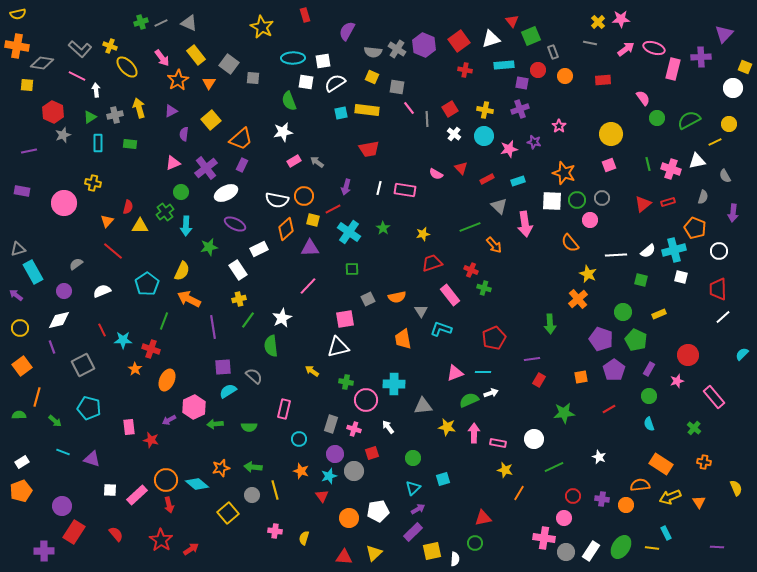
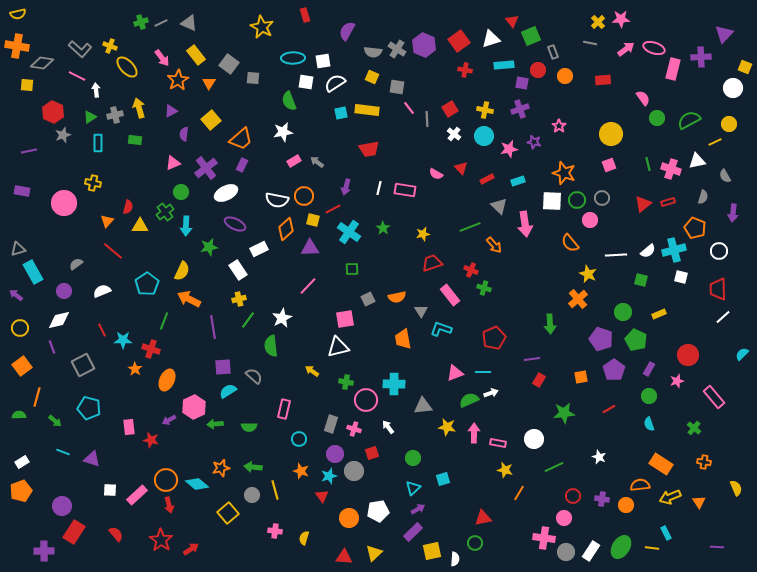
green rectangle at (130, 144): moved 5 px right, 4 px up
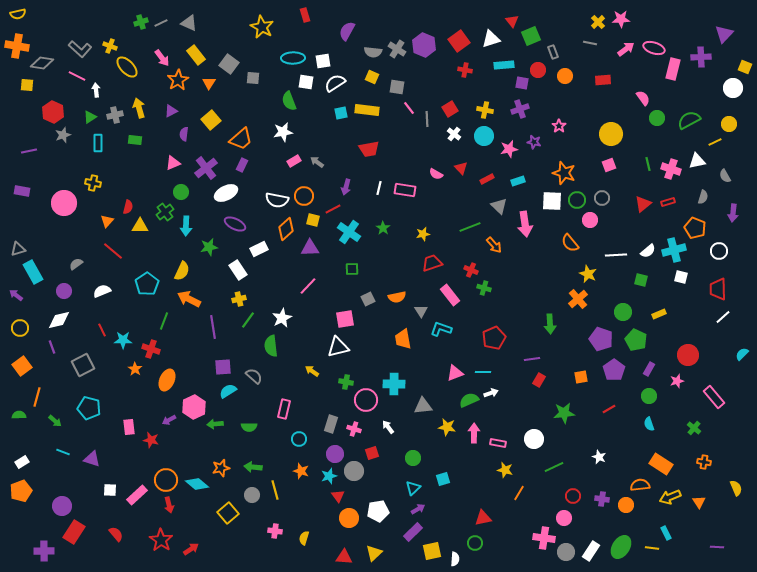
red triangle at (322, 496): moved 16 px right
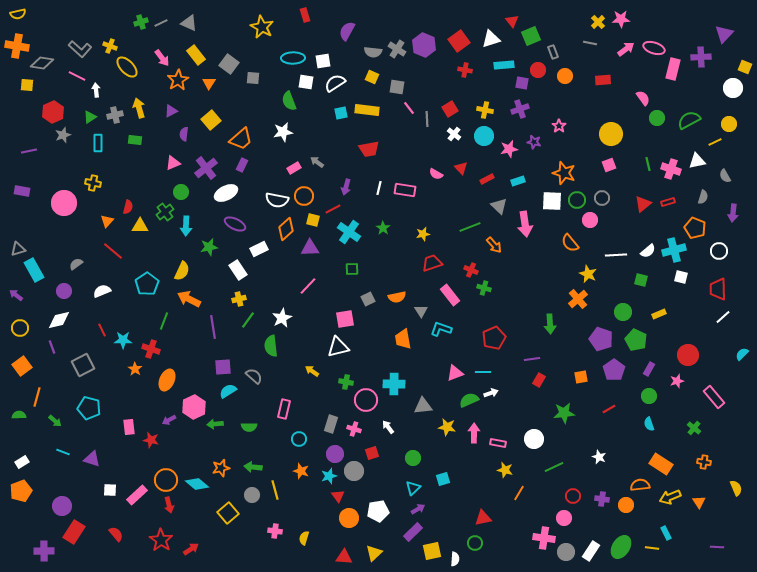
red hexagon at (53, 112): rotated 10 degrees clockwise
pink rectangle at (294, 161): moved 7 px down
cyan rectangle at (33, 272): moved 1 px right, 2 px up
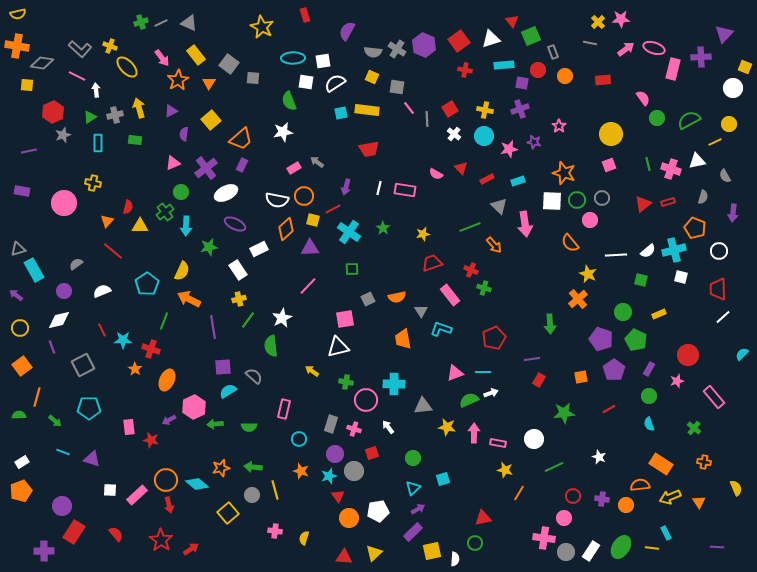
cyan pentagon at (89, 408): rotated 15 degrees counterclockwise
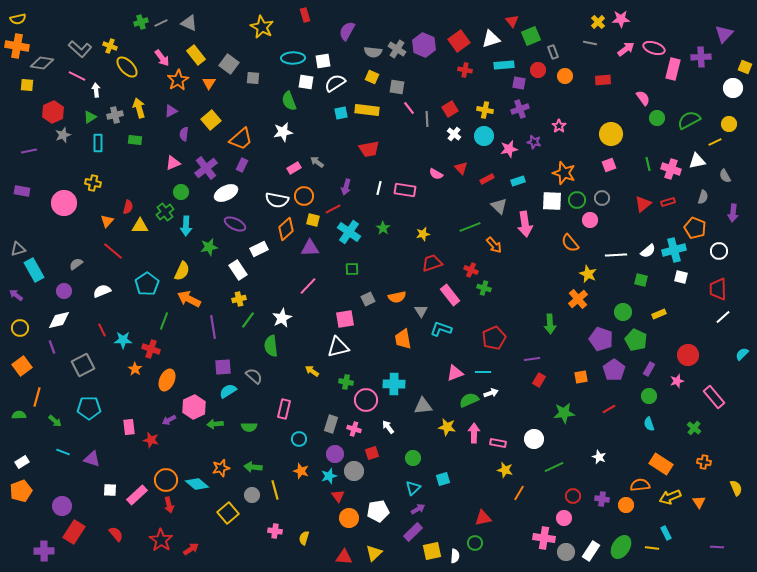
yellow semicircle at (18, 14): moved 5 px down
purple square at (522, 83): moved 3 px left
white semicircle at (455, 559): moved 3 px up
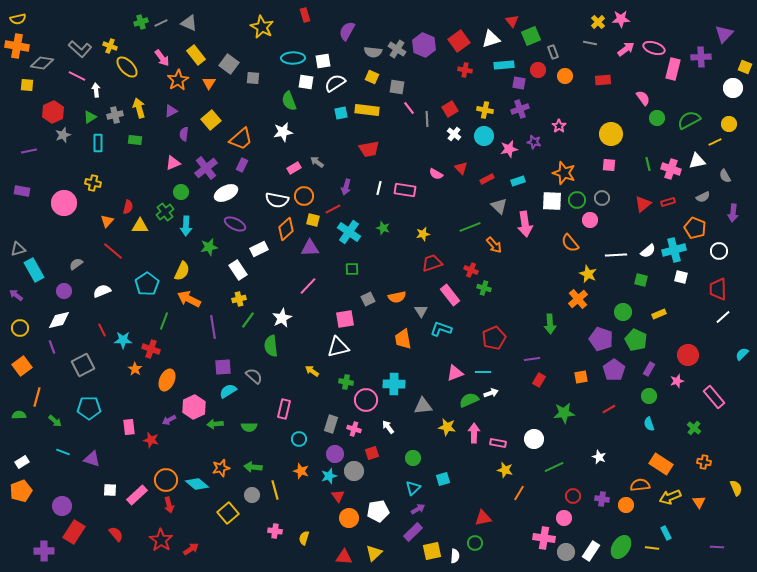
pink square at (609, 165): rotated 24 degrees clockwise
gray semicircle at (703, 197): rotated 48 degrees clockwise
green star at (383, 228): rotated 16 degrees counterclockwise
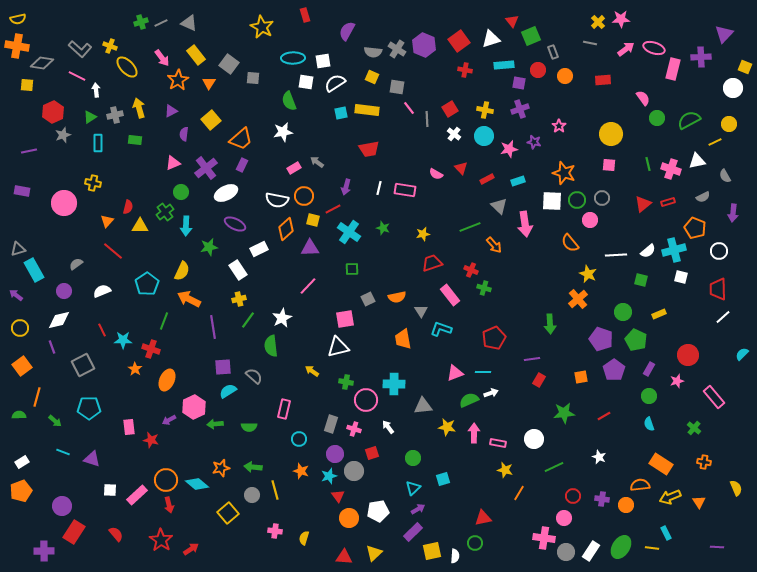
red line at (609, 409): moved 5 px left, 7 px down
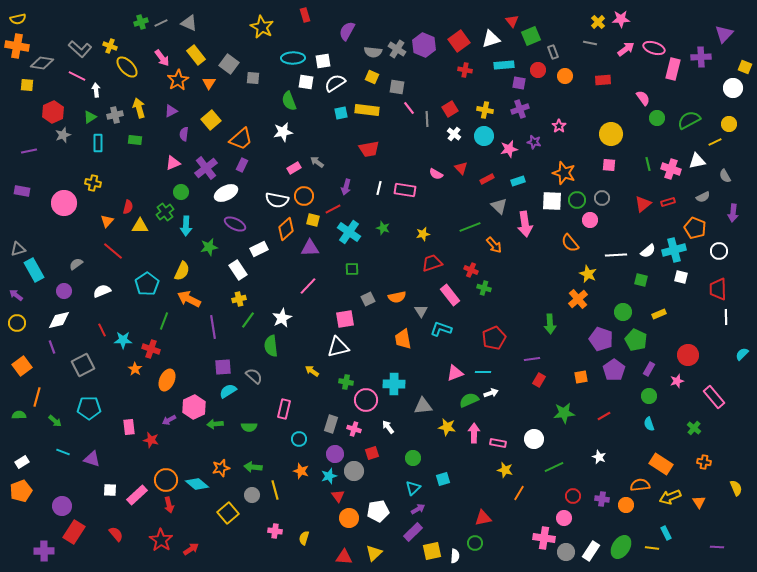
white line at (723, 317): moved 3 px right; rotated 49 degrees counterclockwise
yellow circle at (20, 328): moved 3 px left, 5 px up
